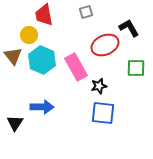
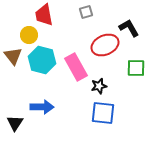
cyan hexagon: rotated 8 degrees counterclockwise
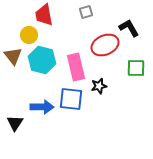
pink rectangle: rotated 16 degrees clockwise
blue square: moved 32 px left, 14 px up
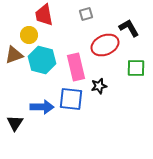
gray square: moved 2 px down
brown triangle: moved 1 px right, 1 px up; rotated 48 degrees clockwise
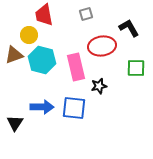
red ellipse: moved 3 px left, 1 px down; rotated 16 degrees clockwise
blue square: moved 3 px right, 9 px down
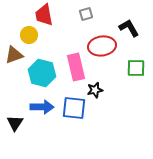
cyan hexagon: moved 13 px down
black star: moved 4 px left, 4 px down
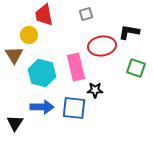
black L-shape: moved 4 px down; rotated 50 degrees counterclockwise
brown triangle: rotated 42 degrees counterclockwise
green square: rotated 18 degrees clockwise
black star: rotated 14 degrees clockwise
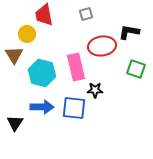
yellow circle: moved 2 px left, 1 px up
green square: moved 1 px down
